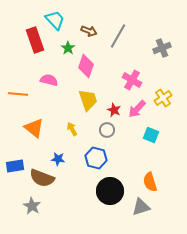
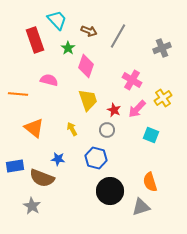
cyan trapezoid: moved 2 px right
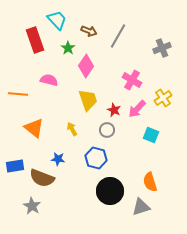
pink diamond: rotated 15 degrees clockwise
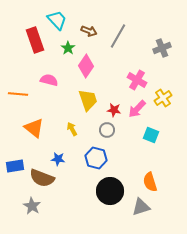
pink cross: moved 5 px right
red star: rotated 16 degrees counterclockwise
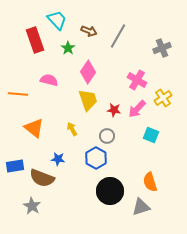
pink diamond: moved 2 px right, 6 px down
gray circle: moved 6 px down
blue hexagon: rotated 15 degrees clockwise
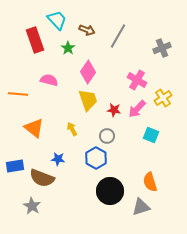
brown arrow: moved 2 px left, 1 px up
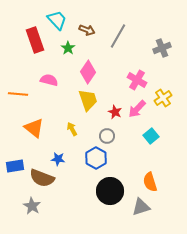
red star: moved 1 px right, 2 px down; rotated 16 degrees clockwise
cyan square: moved 1 px down; rotated 28 degrees clockwise
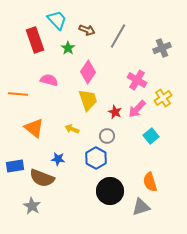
yellow arrow: rotated 40 degrees counterclockwise
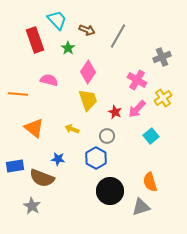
gray cross: moved 9 px down
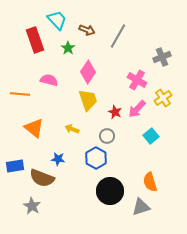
orange line: moved 2 px right
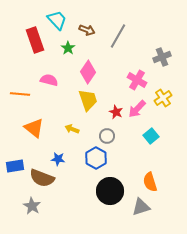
red star: moved 1 px right
